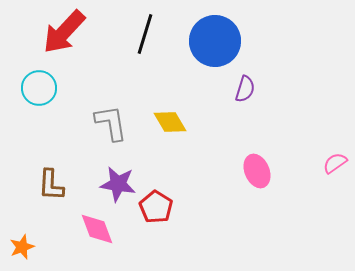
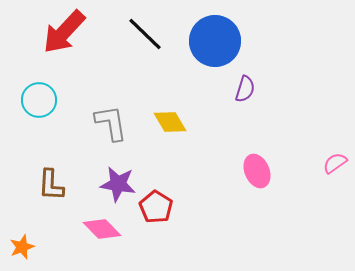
black line: rotated 63 degrees counterclockwise
cyan circle: moved 12 px down
pink diamond: moved 5 px right; rotated 24 degrees counterclockwise
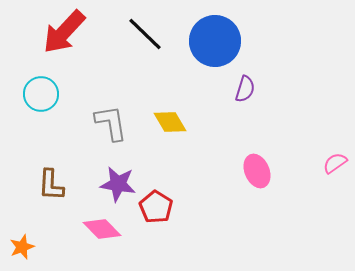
cyan circle: moved 2 px right, 6 px up
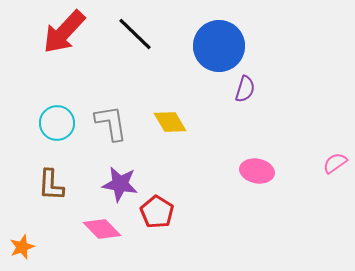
black line: moved 10 px left
blue circle: moved 4 px right, 5 px down
cyan circle: moved 16 px right, 29 px down
pink ellipse: rotated 56 degrees counterclockwise
purple star: moved 2 px right
red pentagon: moved 1 px right, 5 px down
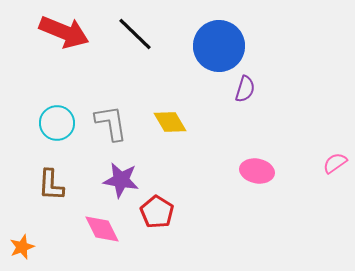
red arrow: rotated 111 degrees counterclockwise
purple star: moved 1 px right, 4 px up
pink diamond: rotated 18 degrees clockwise
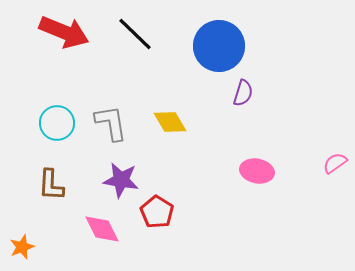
purple semicircle: moved 2 px left, 4 px down
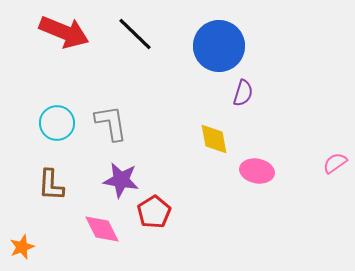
yellow diamond: moved 44 px right, 17 px down; rotated 20 degrees clockwise
red pentagon: moved 3 px left; rotated 8 degrees clockwise
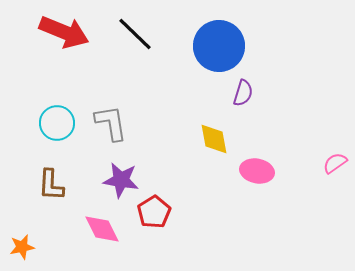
orange star: rotated 10 degrees clockwise
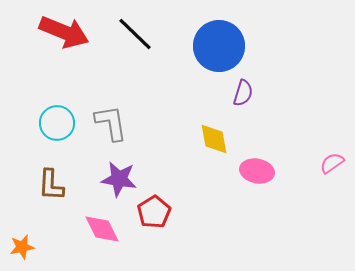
pink semicircle: moved 3 px left
purple star: moved 2 px left, 1 px up
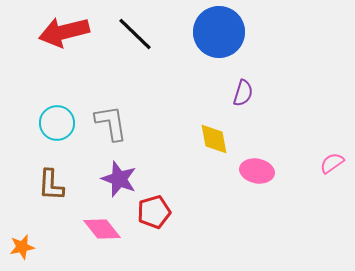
red arrow: rotated 144 degrees clockwise
blue circle: moved 14 px up
purple star: rotated 12 degrees clockwise
red pentagon: rotated 16 degrees clockwise
pink diamond: rotated 12 degrees counterclockwise
